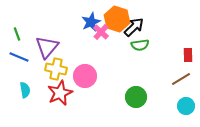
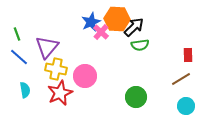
orange hexagon: rotated 15 degrees counterclockwise
blue line: rotated 18 degrees clockwise
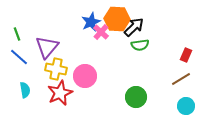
red rectangle: moved 2 px left; rotated 24 degrees clockwise
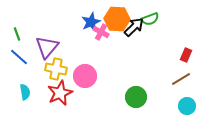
pink cross: rotated 14 degrees counterclockwise
green semicircle: moved 10 px right, 26 px up; rotated 12 degrees counterclockwise
cyan semicircle: moved 2 px down
cyan circle: moved 1 px right
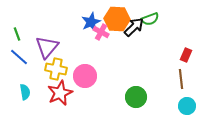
brown line: rotated 66 degrees counterclockwise
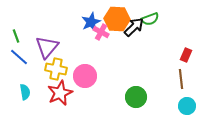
green line: moved 1 px left, 2 px down
